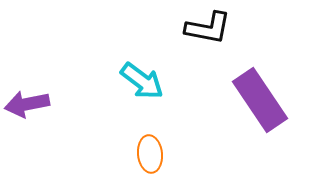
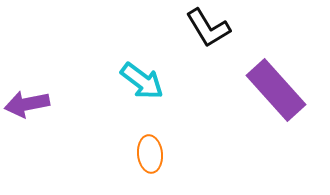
black L-shape: rotated 48 degrees clockwise
purple rectangle: moved 16 px right, 10 px up; rotated 8 degrees counterclockwise
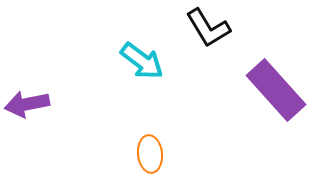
cyan arrow: moved 20 px up
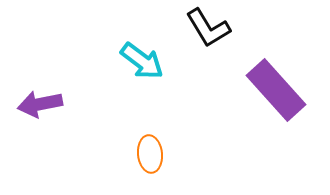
purple arrow: moved 13 px right
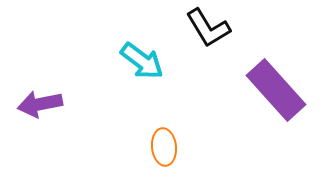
orange ellipse: moved 14 px right, 7 px up
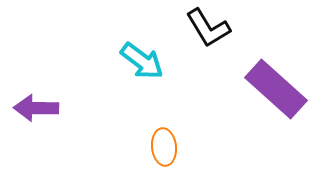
purple rectangle: moved 1 px up; rotated 6 degrees counterclockwise
purple arrow: moved 4 px left, 4 px down; rotated 12 degrees clockwise
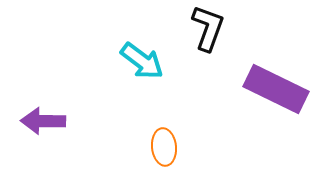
black L-shape: rotated 129 degrees counterclockwise
purple rectangle: rotated 16 degrees counterclockwise
purple arrow: moved 7 px right, 13 px down
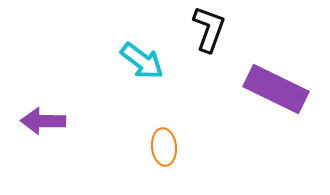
black L-shape: moved 1 px right, 1 px down
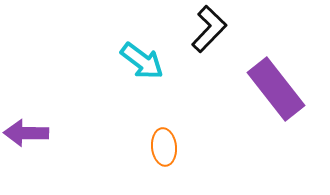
black L-shape: rotated 24 degrees clockwise
purple rectangle: rotated 26 degrees clockwise
purple arrow: moved 17 px left, 12 px down
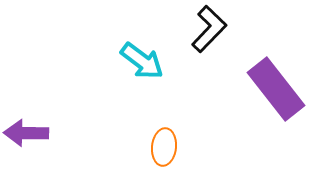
orange ellipse: rotated 12 degrees clockwise
